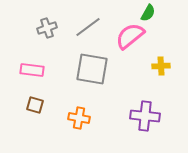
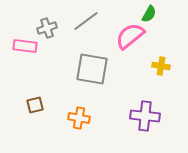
green semicircle: moved 1 px right, 1 px down
gray line: moved 2 px left, 6 px up
yellow cross: rotated 12 degrees clockwise
pink rectangle: moved 7 px left, 24 px up
brown square: rotated 30 degrees counterclockwise
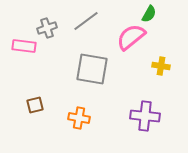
pink semicircle: moved 1 px right, 1 px down
pink rectangle: moved 1 px left
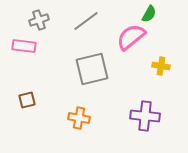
gray cross: moved 8 px left, 8 px up
gray square: rotated 24 degrees counterclockwise
brown square: moved 8 px left, 5 px up
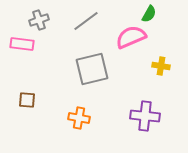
pink semicircle: rotated 16 degrees clockwise
pink rectangle: moved 2 px left, 2 px up
brown square: rotated 18 degrees clockwise
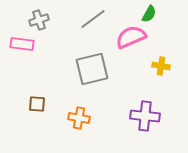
gray line: moved 7 px right, 2 px up
brown square: moved 10 px right, 4 px down
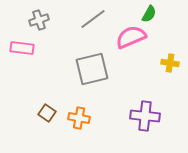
pink rectangle: moved 4 px down
yellow cross: moved 9 px right, 3 px up
brown square: moved 10 px right, 9 px down; rotated 30 degrees clockwise
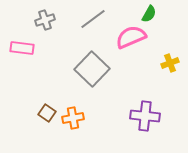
gray cross: moved 6 px right
yellow cross: rotated 30 degrees counterclockwise
gray square: rotated 32 degrees counterclockwise
orange cross: moved 6 px left; rotated 20 degrees counterclockwise
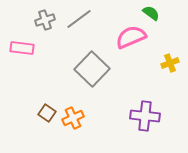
green semicircle: moved 2 px right, 1 px up; rotated 84 degrees counterclockwise
gray line: moved 14 px left
orange cross: rotated 15 degrees counterclockwise
